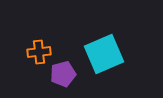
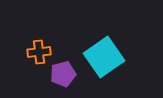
cyan square: moved 3 px down; rotated 12 degrees counterclockwise
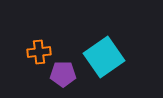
purple pentagon: rotated 15 degrees clockwise
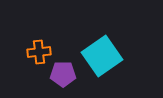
cyan square: moved 2 px left, 1 px up
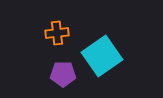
orange cross: moved 18 px right, 19 px up
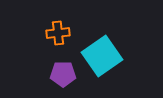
orange cross: moved 1 px right
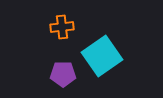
orange cross: moved 4 px right, 6 px up
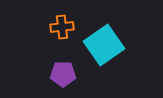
cyan square: moved 2 px right, 11 px up
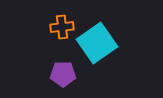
cyan square: moved 7 px left, 2 px up
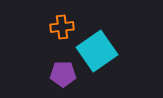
cyan square: moved 8 px down
